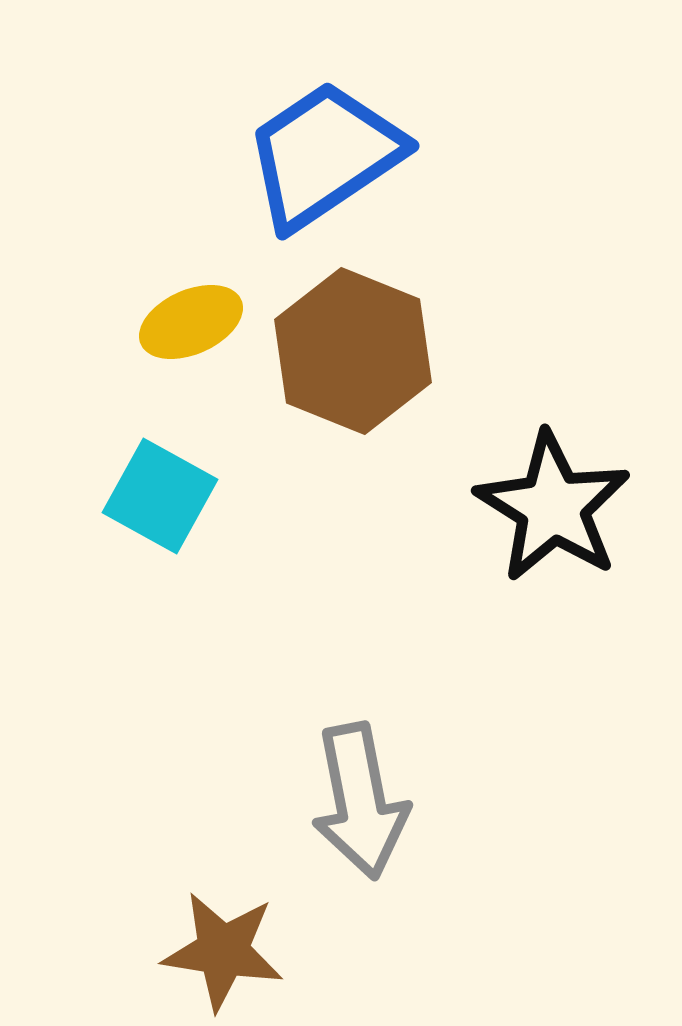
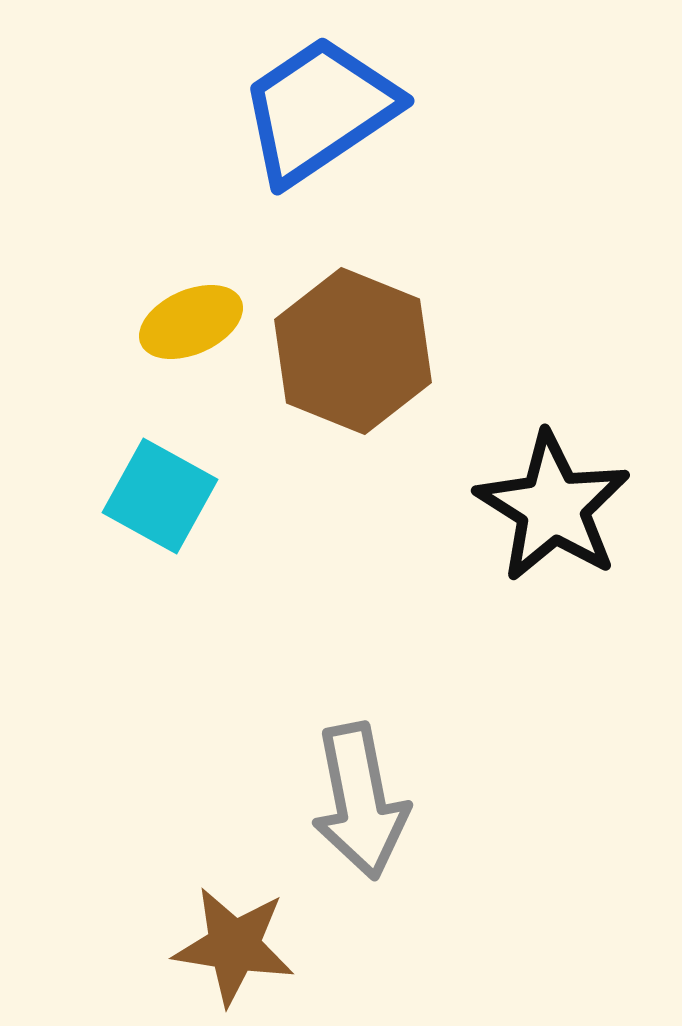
blue trapezoid: moved 5 px left, 45 px up
brown star: moved 11 px right, 5 px up
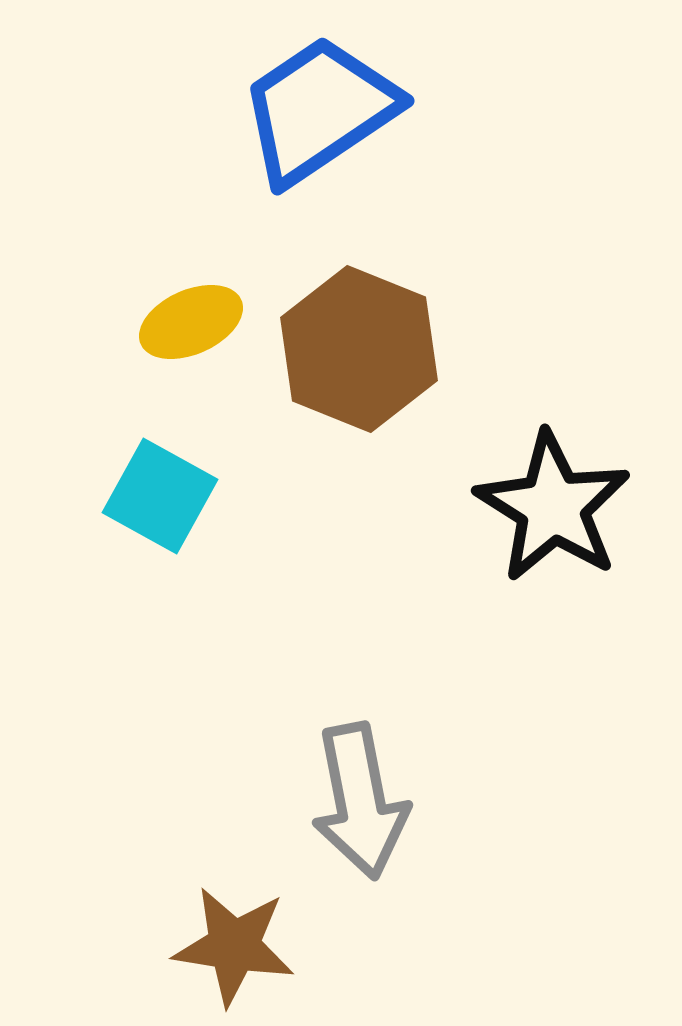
brown hexagon: moved 6 px right, 2 px up
